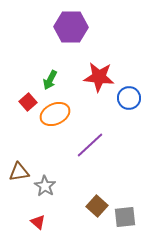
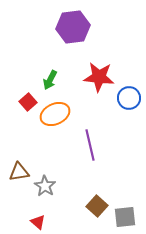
purple hexagon: moved 2 px right; rotated 8 degrees counterclockwise
purple line: rotated 60 degrees counterclockwise
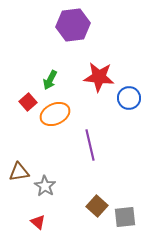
purple hexagon: moved 2 px up
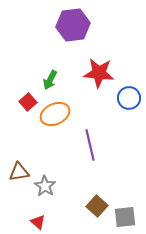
red star: moved 4 px up
